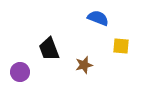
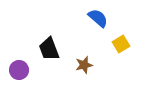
blue semicircle: rotated 20 degrees clockwise
yellow square: moved 2 px up; rotated 36 degrees counterclockwise
purple circle: moved 1 px left, 2 px up
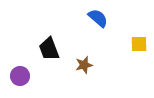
yellow square: moved 18 px right; rotated 30 degrees clockwise
purple circle: moved 1 px right, 6 px down
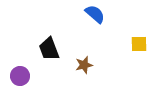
blue semicircle: moved 3 px left, 4 px up
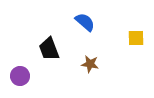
blue semicircle: moved 10 px left, 8 px down
yellow square: moved 3 px left, 6 px up
brown star: moved 6 px right, 1 px up; rotated 24 degrees clockwise
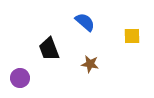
yellow square: moved 4 px left, 2 px up
purple circle: moved 2 px down
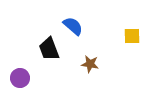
blue semicircle: moved 12 px left, 4 px down
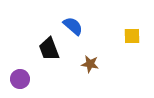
purple circle: moved 1 px down
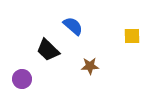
black trapezoid: moved 1 px left, 1 px down; rotated 25 degrees counterclockwise
brown star: moved 2 px down; rotated 12 degrees counterclockwise
purple circle: moved 2 px right
